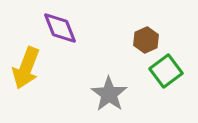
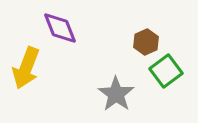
brown hexagon: moved 2 px down
gray star: moved 7 px right
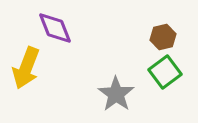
purple diamond: moved 5 px left
brown hexagon: moved 17 px right, 5 px up; rotated 10 degrees clockwise
green square: moved 1 px left, 1 px down
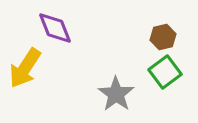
yellow arrow: moved 1 px left; rotated 12 degrees clockwise
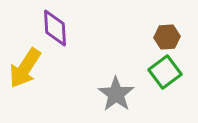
purple diamond: rotated 18 degrees clockwise
brown hexagon: moved 4 px right; rotated 10 degrees clockwise
